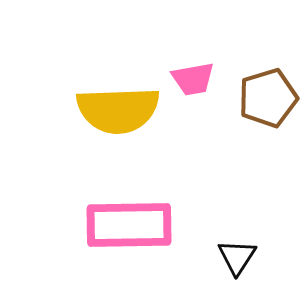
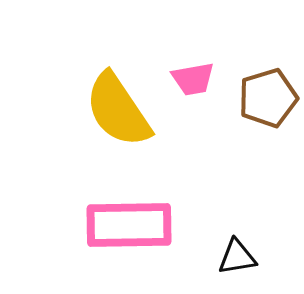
yellow semicircle: rotated 58 degrees clockwise
black triangle: rotated 48 degrees clockwise
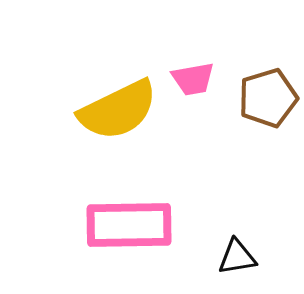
yellow semicircle: rotated 82 degrees counterclockwise
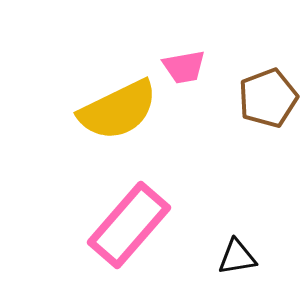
pink trapezoid: moved 9 px left, 12 px up
brown pentagon: rotated 4 degrees counterclockwise
pink rectangle: rotated 48 degrees counterclockwise
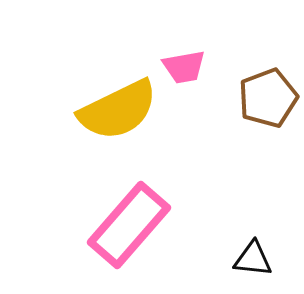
black triangle: moved 16 px right, 2 px down; rotated 15 degrees clockwise
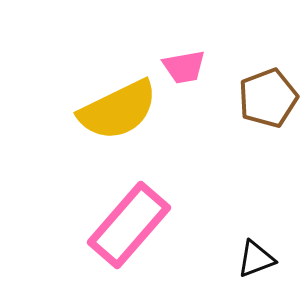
black triangle: moved 3 px right; rotated 27 degrees counterclockwise
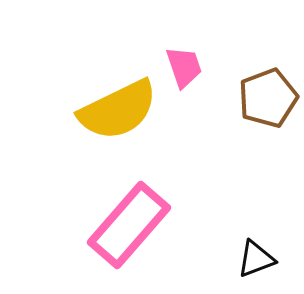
pink trapezoid: rotated 99 degrees counterclockwise
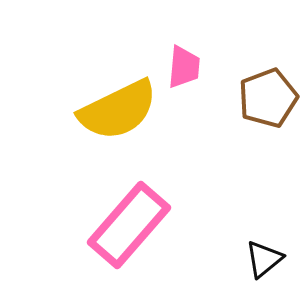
pink trapezoid: rotated 24 degrees clockwise
black triangle: moved 8 px right; rotated 18 degrees counterclockwise
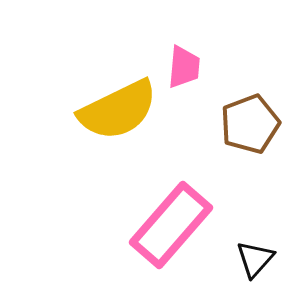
brown pentagon: moved 18 px left, 26 px down
pink rectangle: moved 42 px right
black triangle: moved 9 px left; rotated 9 degrees counterclockwise
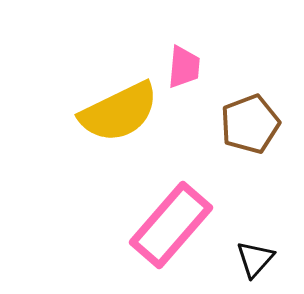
yellow semicircle: moved 1 px right, 2 px down
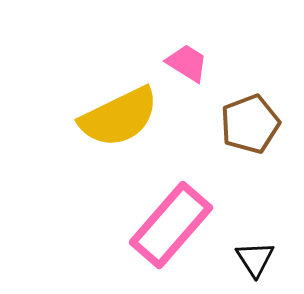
pink trapezoid: moved 3 px right, 4 px up; rotated 63 degrees counterclockwise
yellow semicircle: moved 5 px down
black triangle: rotated 15 degrees counterclockwise
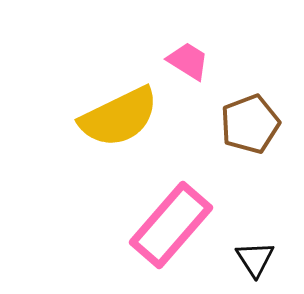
pink trapezoid: moved 1 px right, 2 px up
